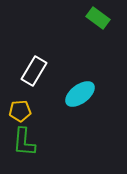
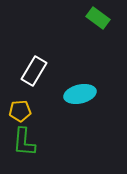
cyan ellipse: rotated 24 degrees clockwise
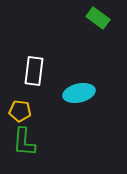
white rectangle: rotated 24 degrees counterclockwise
cyan ellipse: moved 1 px left, 1 px up
yellow pentagon: rotated 10 degrees clockwise
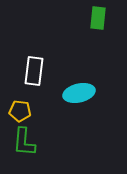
green rectangle: rotated 60 degrees clockwise
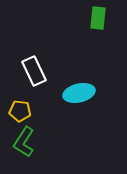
white rectangle: rotated 32 degrees counterclockwise
green L-shape: rotated 28 degrees clockwise
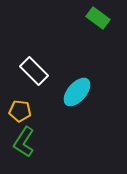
green rectangle: rotated 60 degrees counterclockwise
white rectangle: rotated 20 degrees counterclockwise
cyan ellipse: moved 2 px left, 1 px up; rotated 36 degrees counterclockwise
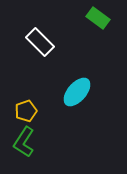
white rectangle: moved 6 px right, 29 px up
yellow pentagon: moved 6 px right; rotated 25 degrees counterclockwise
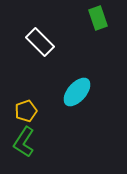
green rectangle: rotated 35 degrees clockwise
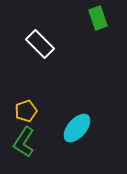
white rectangle: moved 2 px down
cyan ellipse: moved 36 px down
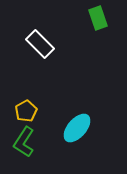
yellow pentagon: rotated 10 degrees counterclockwise
